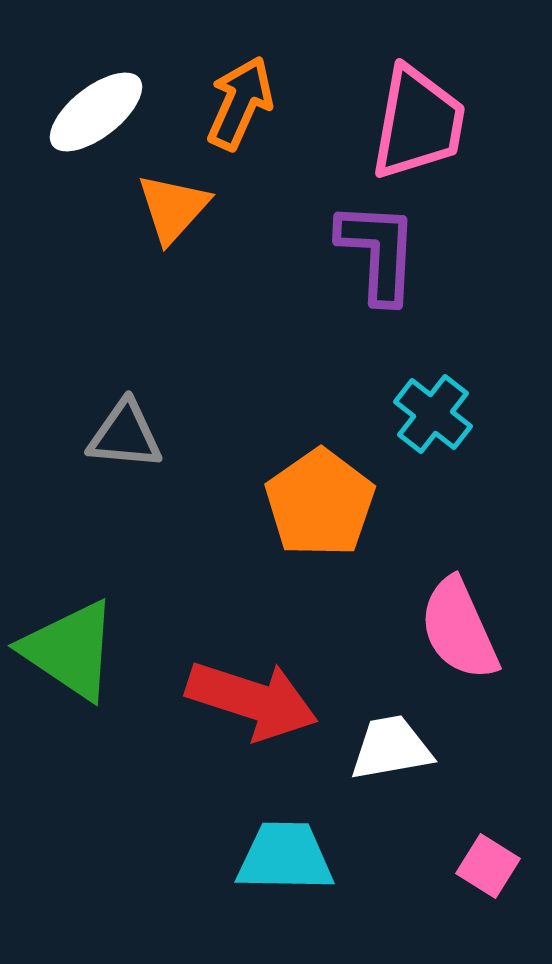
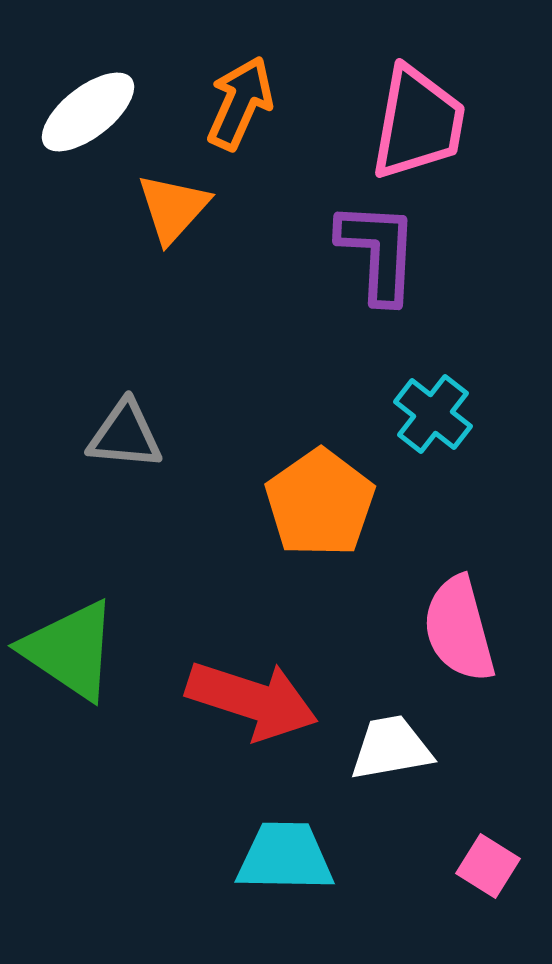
white ellipse: moved 8 px left
pink semicircle: rotated 9 degrees clockwise
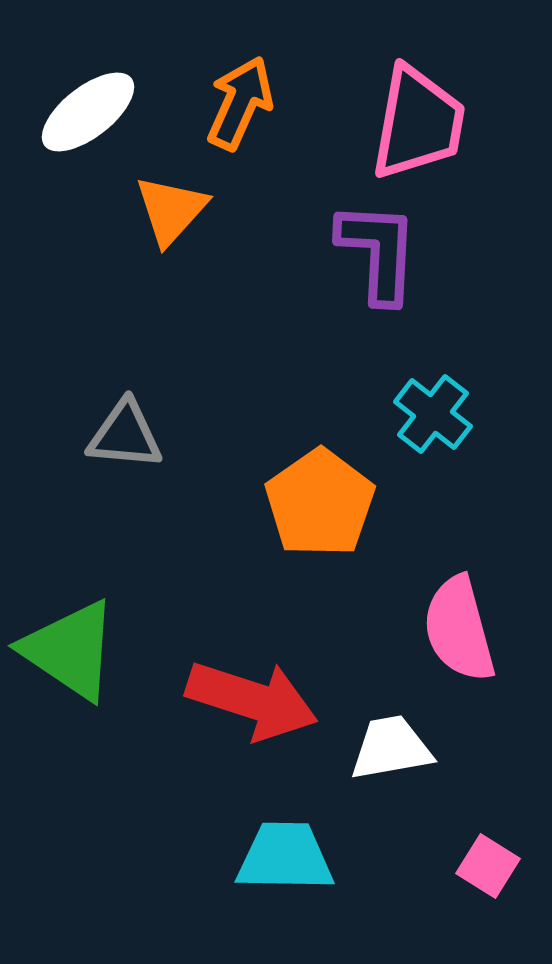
orange triangle: moved 2 px left, 2 px down
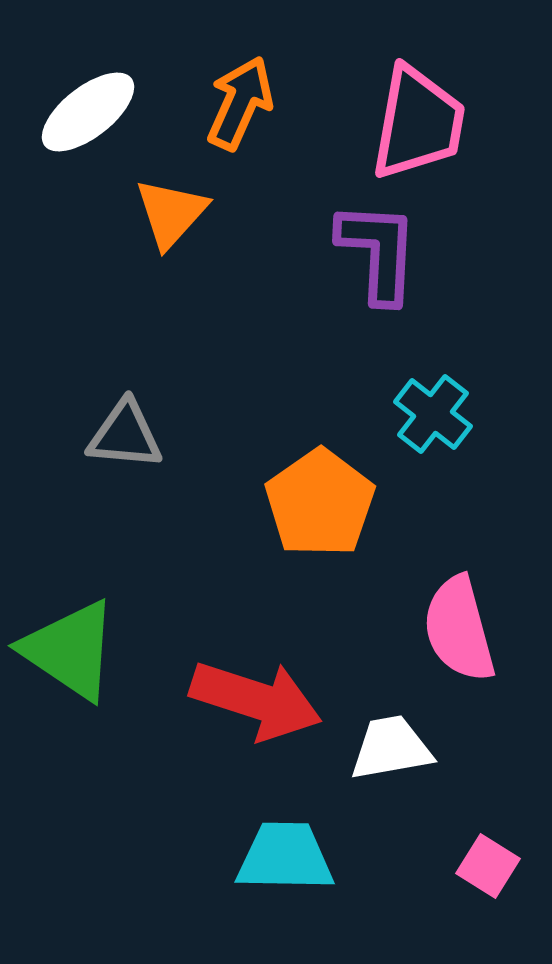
orange triangle: moved 3 px down
red arrow: moved 4 px right
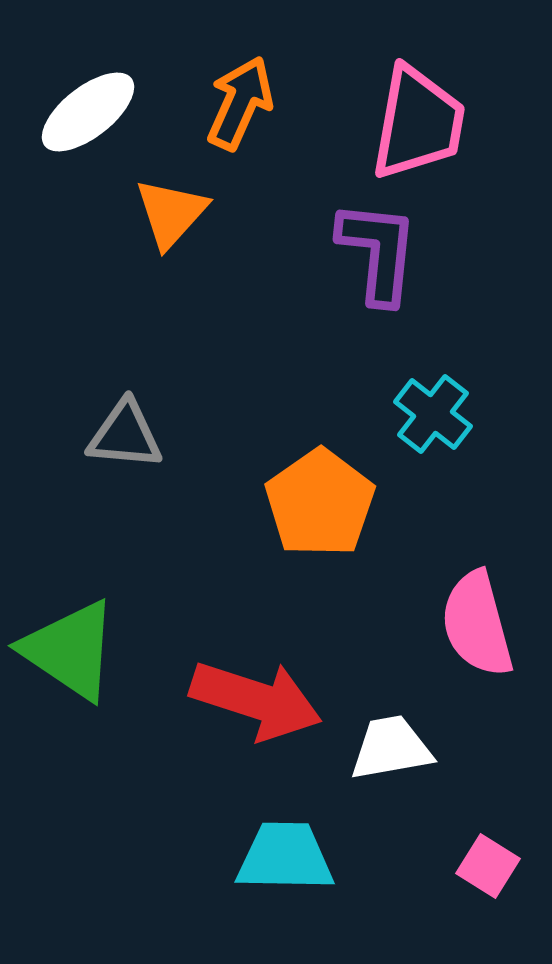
purple L-shape: rotated 3 degrees clockwise
pink semicircle: moved 18 px right, 5 px up
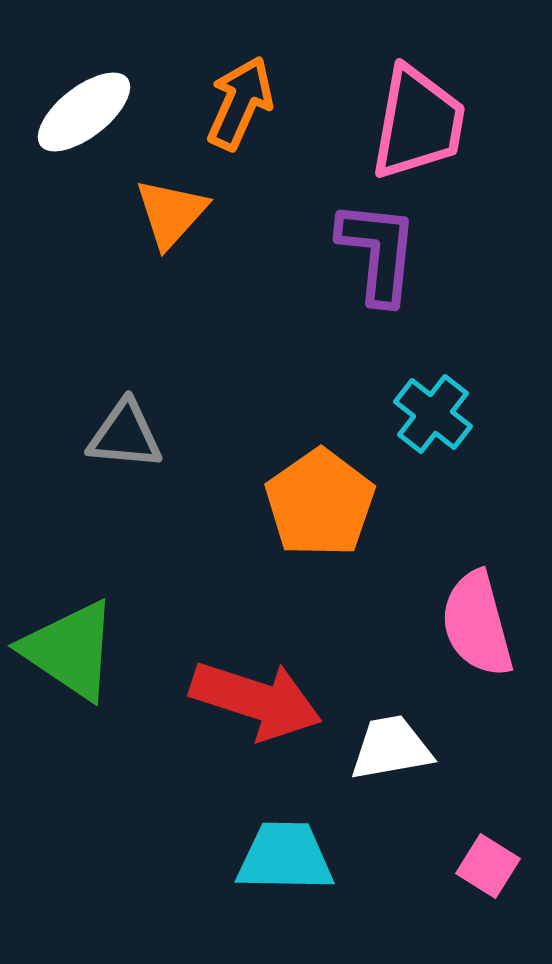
white ellipse: moved 4 px left
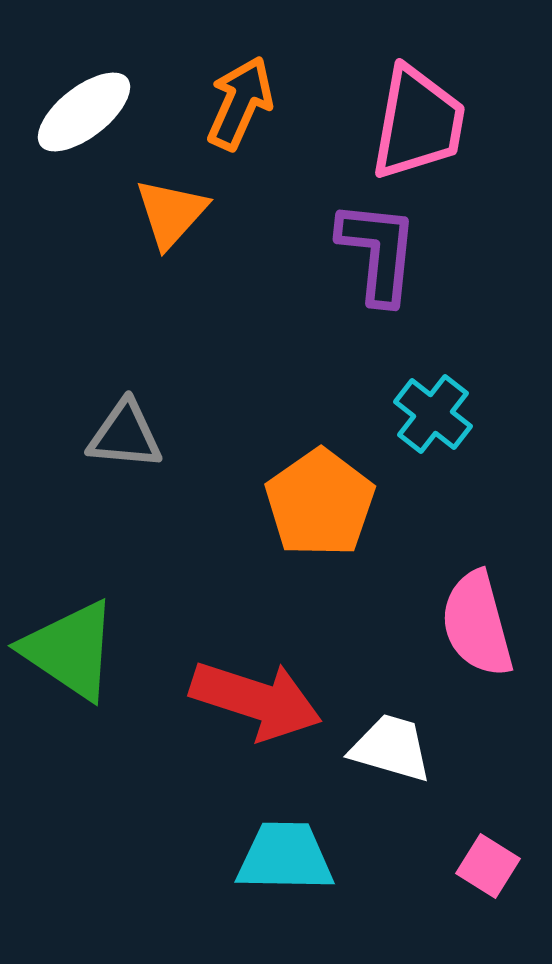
white trapezoid: rotated 26 degrees clockwise
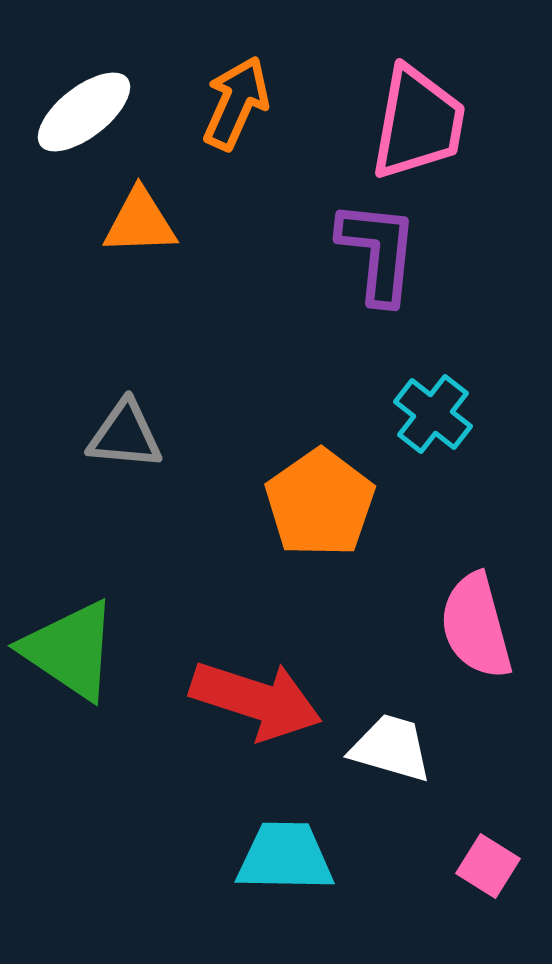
orange arrow: moved 4 px left
orange triangle: moved 31 px left, 9 px down; rotated 46 degrees clockwise
pink semicircle: moved 1 px left, 2 px down
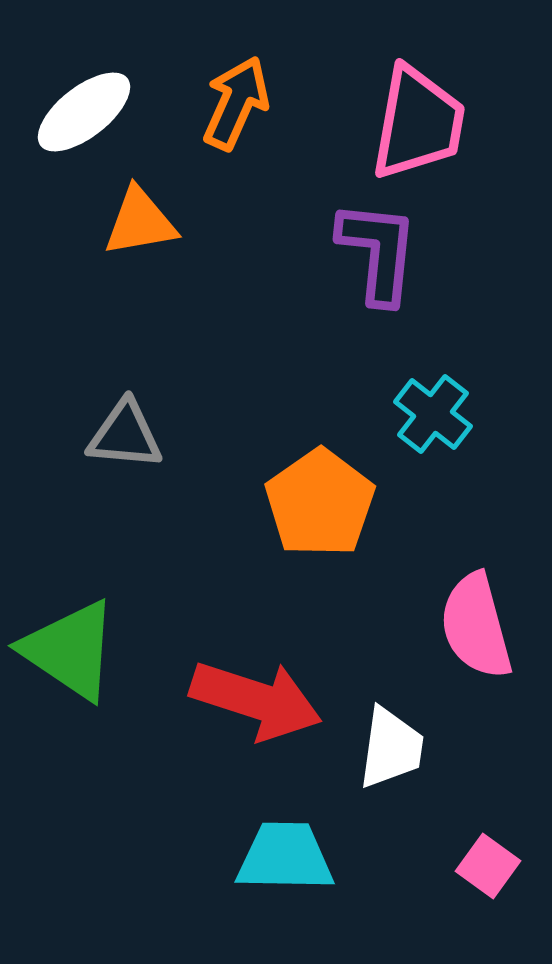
orange triangle: rotated 8 degrees counterclockwise
white trapezoid: rotated 82 degrees clockwise
pink square: rotated 4 degrees clockwise
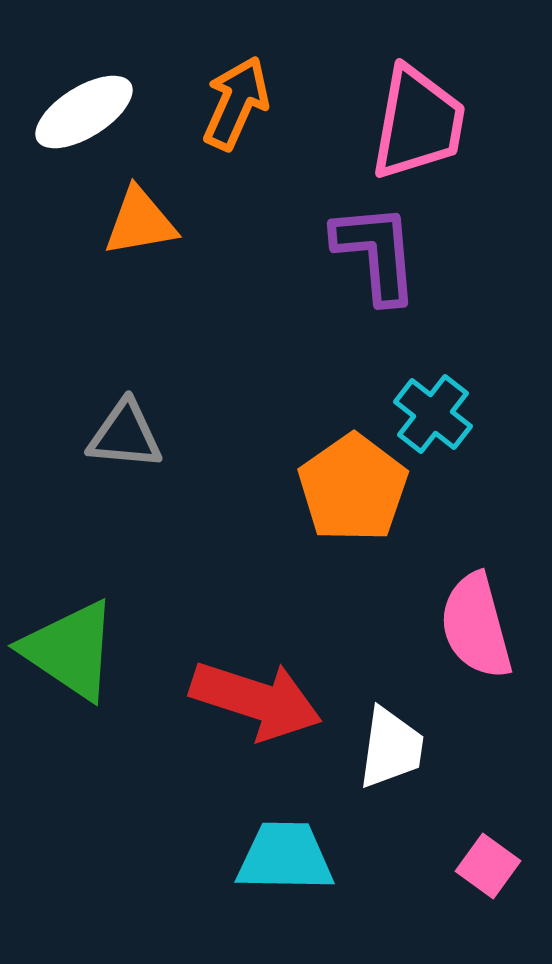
white ellipse: rotated 6 degrees clockwise
purple L-shape: moved 2 px left, 1 px down; rotated 11 degrees counterclockwise
orange pentagon: moved 33 px right, 15 px up
